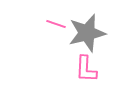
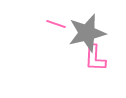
pink L-shape: moved 9 px right, 11 px up
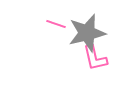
pink L-shape: rotated 16 degrees counterclockwise
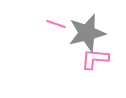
pink L-shape: moved 1 px down; rotated 108 degrees clockwise
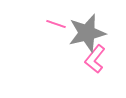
pink L-shape: rotated 56 degrees counterclockwise
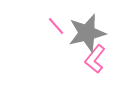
pink line: moved 2 px down; rotated 30 degrees clockwise
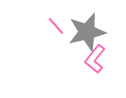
gray star: moved 1 px up
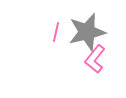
pink line: moved 6 px down; rotated 54 degrees clockwise
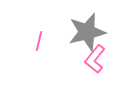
pink line: moved 17 px left, 9 px down
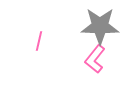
gray star: moved 13 px right, 6 px up; rotated 15 degrees clockwise
